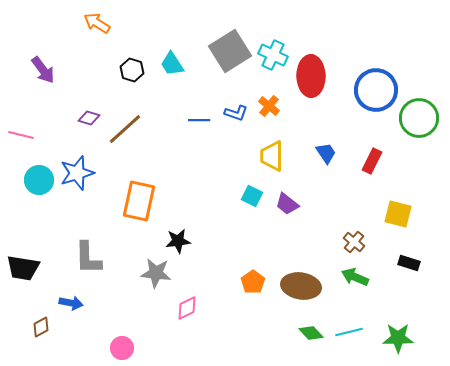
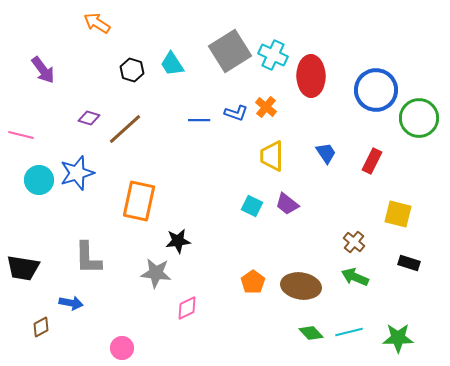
orange cross: moved 3 px left, 1 px down
cyan square: moved 10 px down
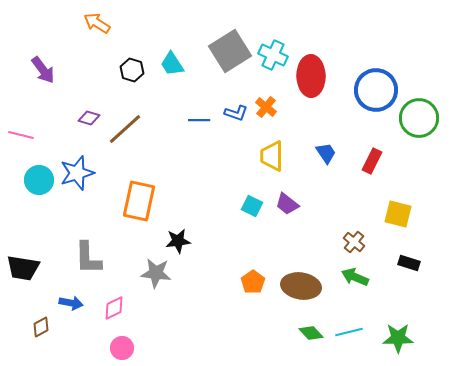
pink diamond: moved 73 px left
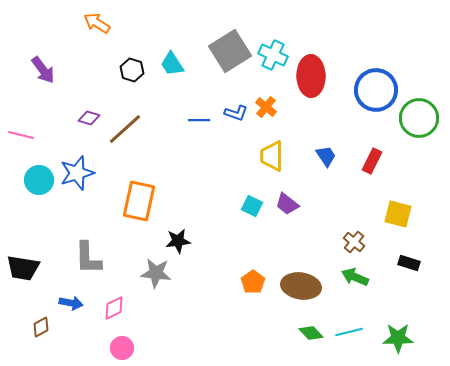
blue trapezoid: moved 3 px down
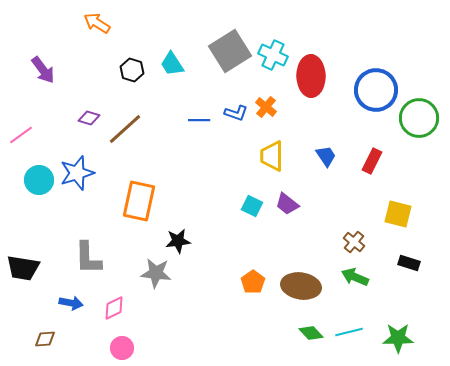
pink line: rotated 50 degrees counterclockwise
brown diamond: moved 4 px right, 12 px down; rotated 25 degrees clockwise
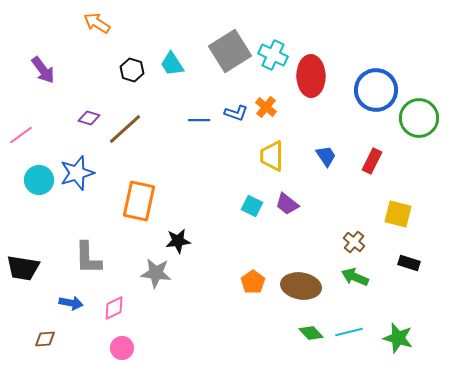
green star: rotated 16 degrees clockwise
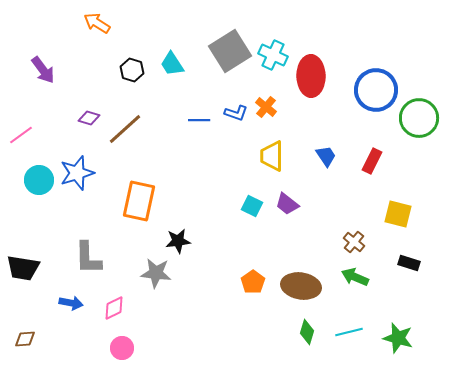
green diamond: moved 4 px left, 1 px up; rotated 60 degrees clockwise
brown diamond: moved 20 px left
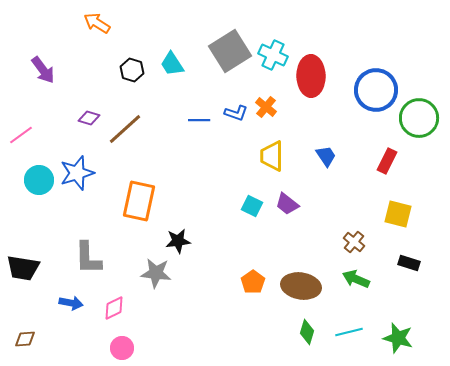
red rectangle: moved 15 px right
green arrow: moved 1 px right, 2 px down
